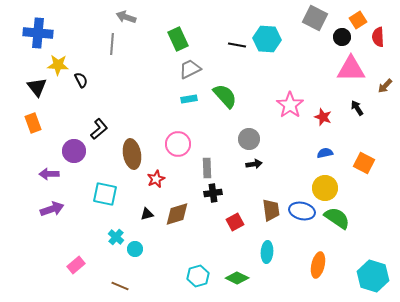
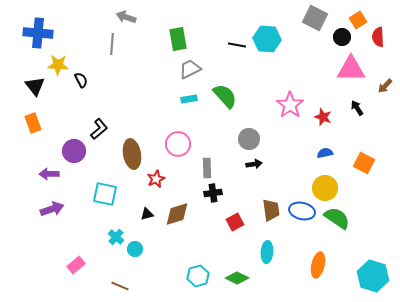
green rectangle at (178, 39): rotated 15 degrees clockwise
black triangle at (37, 87): moved 2 px left, 1 px up
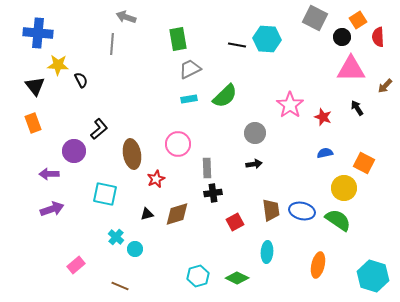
green semicircle at (225, 96): rotated 88 degrees clockwise
gray circle at (249, 139): moved 6 px right, 6 px up
yellow circle at (325, 188): moved 19 px right
green semicircle at (337, 218): moved 1 px right, 2 px down
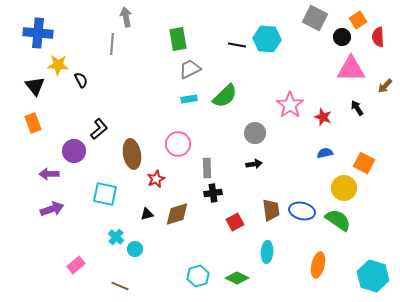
gray arrow at (126, 17): rotated 60 degrees clockwise
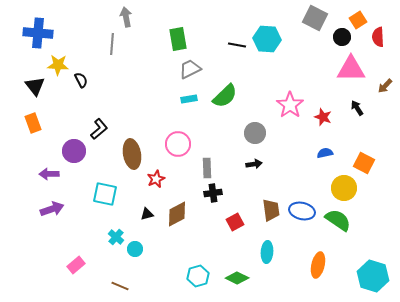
brown diamond at (177, 214): rotated 12 degrees counterclockwise
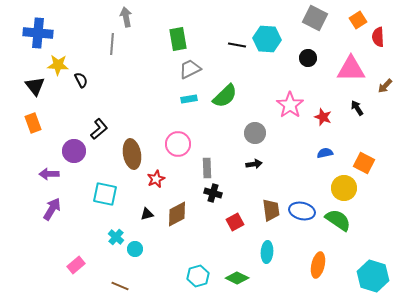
black circle at (342, 37): moved 34 px left, 21 px down
black cross at (213, 193): rotated 24 degrees clockwise
purple arrow at (52, 209): rotated 40 degrees counterclockwise
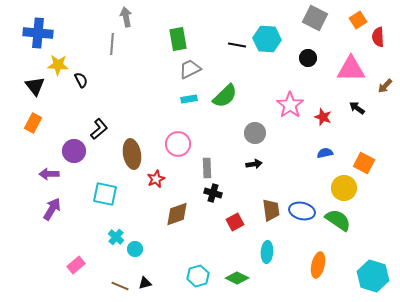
black arrow at (357, 108): rotated 21 degrees counterclockwise
orange rectangle at (33, 123): rotated 48 degrees clockwise
black triangle at (147, 214): moved 2 px left, 69 px down
brown diamond at (177, 214): rotated 8 degrees clockwise
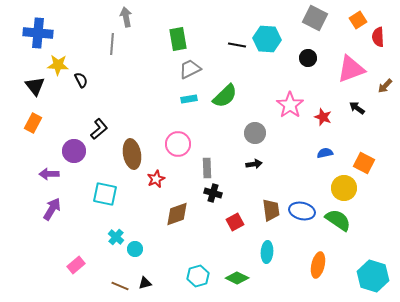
pink triangle at (351, 69): rotated 20 degrees counterclockwise
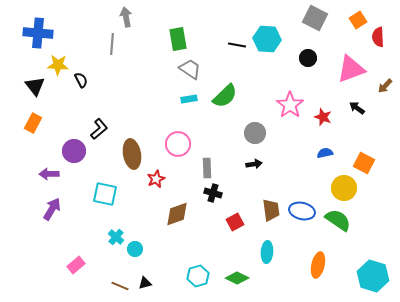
gray trapezoid at (190, 69): rotated 60 degrees clockwise
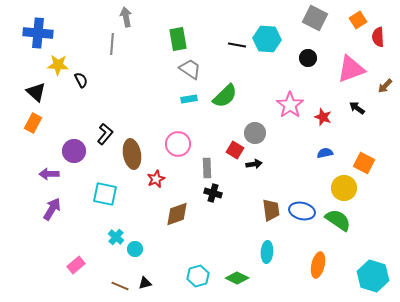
black triangle at (35, 86): moved 1 px right, 6 px down; rotated 10 degrees counterclockwise
black L-shape at (99, 129): moved 6 px right, 5 px down; rotated 10 degrees counterclockwise
red square at (235, 222): moved 72 px up; rotated 30 degrees counterclockwise
